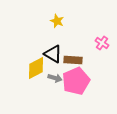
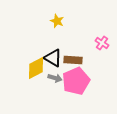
black triangle: moved 4 px down
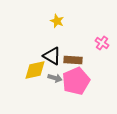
black triangle: moved 1 px left, 2 px up
yellow diamond: moved 1 px left, 2 px down; rotated 15 degrees clockwise
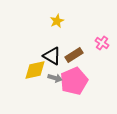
yellow star: rotated 24 degrees clockwise
brown rectangle: moved 1 px right, 5 px up; rotated 36 degrees counterclockwise
pink pentagon: moved 2 px left
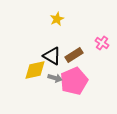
yellow star: moved 2 px up
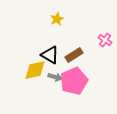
pink cross: moved 3 px right, 3 px up
black triangle: moved 2 px left, 1 px up
gray arrow: moved 1 px up
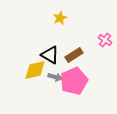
yellow star: moved 3 px right, 1 px up
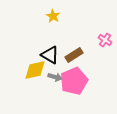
yellow star: moved 7 px left, 2 px up; rotated 16 degrees counterclockwise
